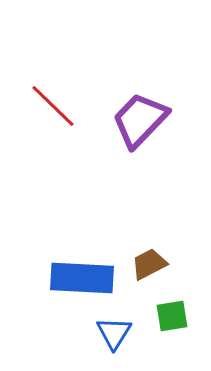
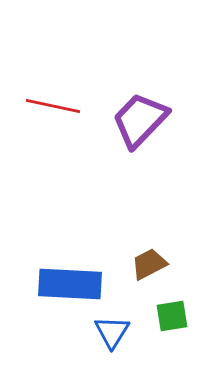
red line: rotated 32 degrees counterclockwise
blue rectangle: moved 12 px left, 6 px down
blue triangle: moved 2 px left, 1 px up
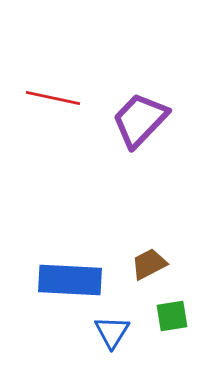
red line: moved 8 px up
blue rectangle: moved 4 px up
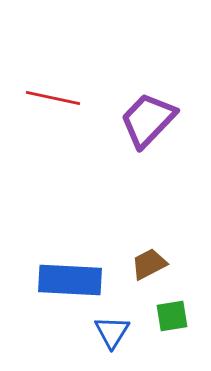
purple trapezoid: moved 8 px right
